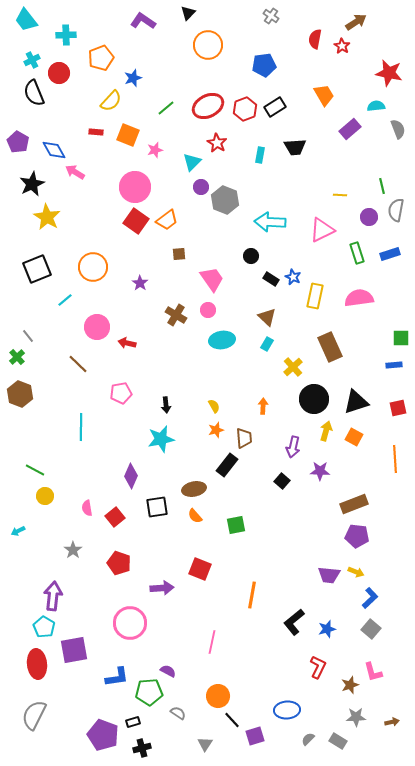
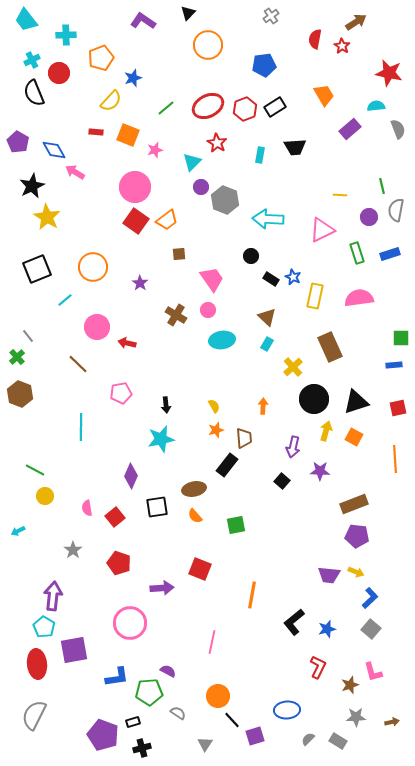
gray cross at (271, 16): rotated 21 degrees clockwise
black star at (32, 184): moved 2 px down
cyan arrow at (270, 222): moved 2 px left, 3 px up
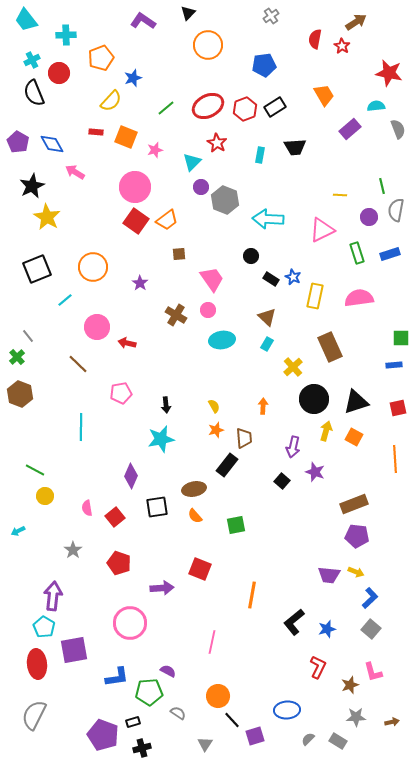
orange square at (128, 135): moved 2 px left, 2 px down
blue diamond at (54, 150): moved 2 px left, 6 px up
purple star at (320, 471): moved 5 px left, 1 px down; rotated 18 degrees clockwise
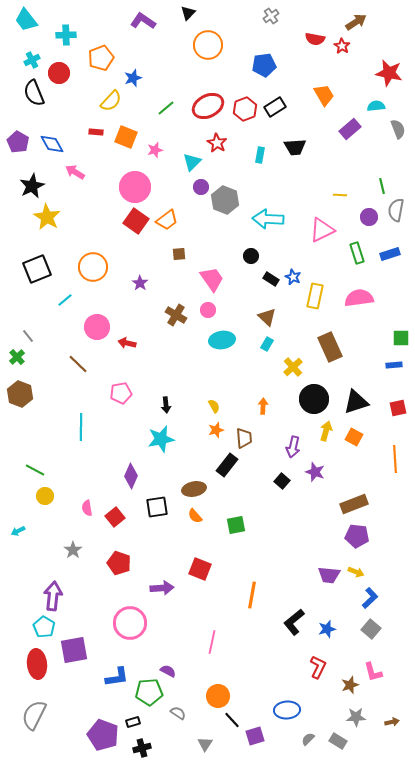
red semicircle at (315, 39): rotated 90 degrees counterclockwise
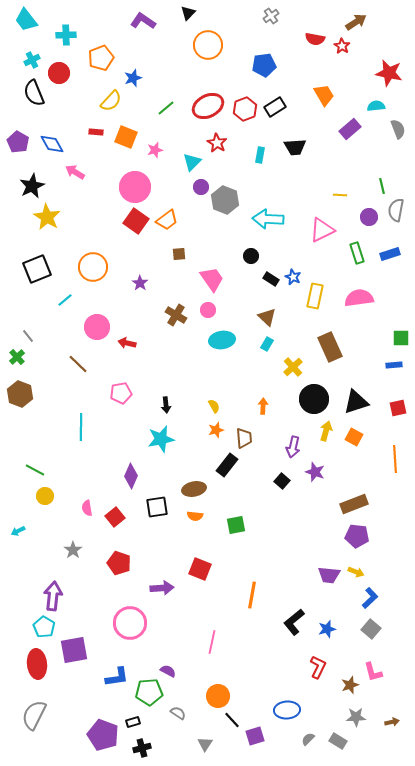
orange semicircle at (195, 516): rotated 42 degrees counterclockwise
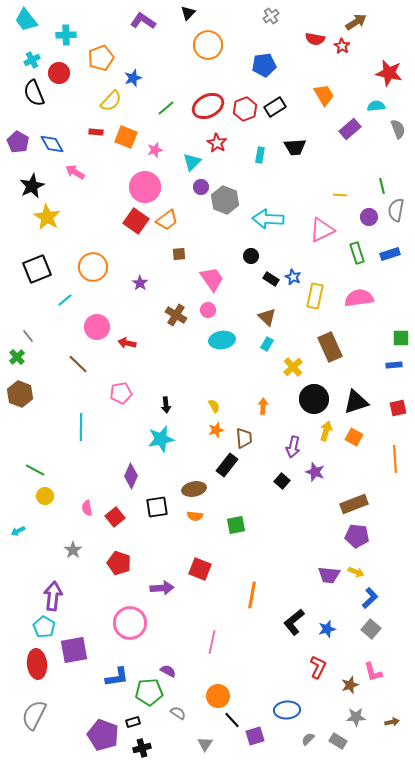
pink circle at (135, 187): moved 10 px right
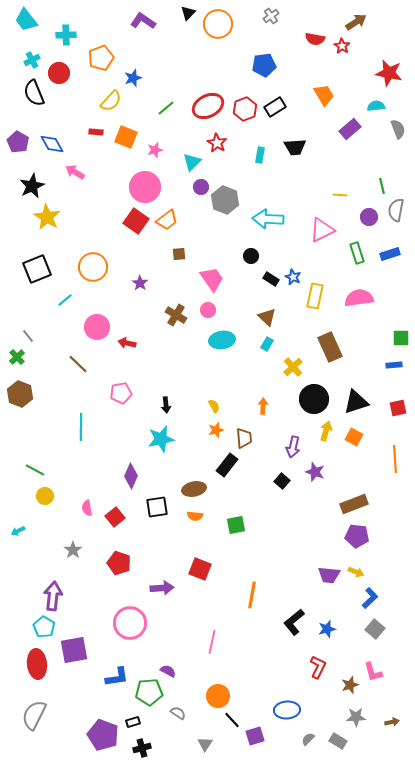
orange circle at (208, 45): moved 10 px right, 21 px up
gray square at (371, 629): moved 4 px right
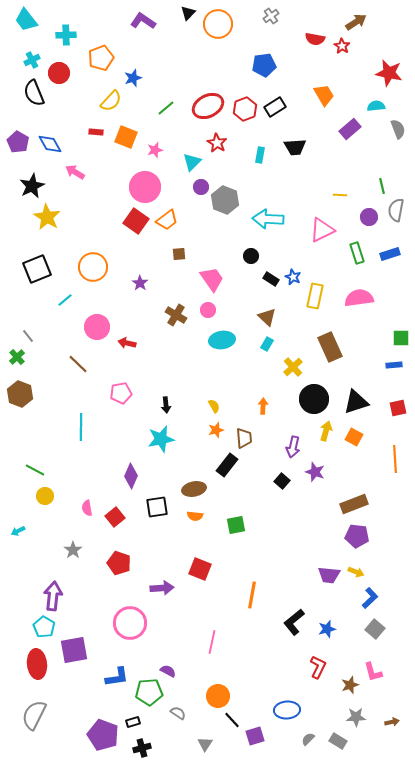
blue diamond at (52, 144): moved 2 px left
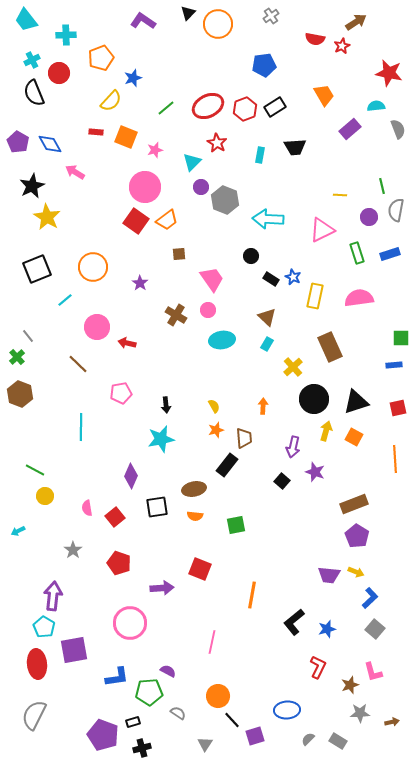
red star at (342, 46): rotated 14 degrees clockwise
purple pentagon at (357, 536): rotated 25 degrees clockwise
gray star at (356, 717): moved 4 px right, 4 px up
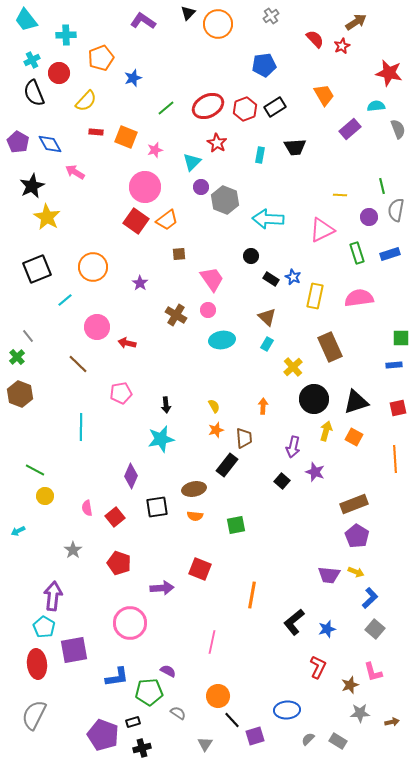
red semicircle at (315, 39): rotated 144 degrees counterclockwise
yellow semicircle at (111, 101): moved 25 px left
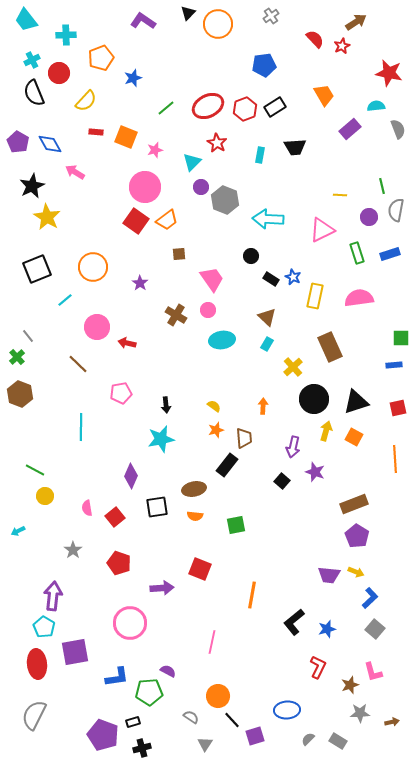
yellow semicircle at (214, 406): rotated 24 degrees counterclockwise
purple square at (74, 650): moved 1 px right, 2 px down
gray semicircle at (178, 713): moved 13 px right, 4 px down
